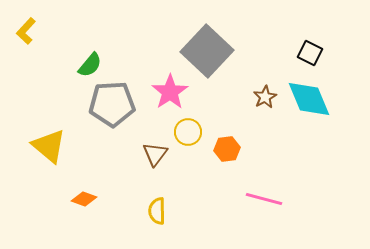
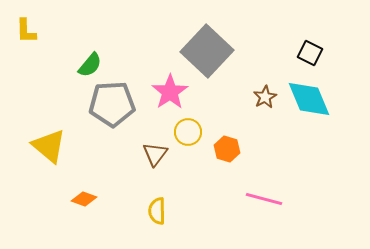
yellow L-shape: rotated 44 degrees counterclockwise
orange hexagon: rotated 25 degrees clockwise
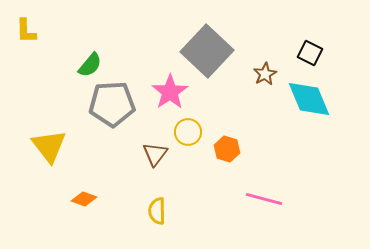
brown star: moved 23 px up
yellow triangle: rotated 12 degrees clockwise
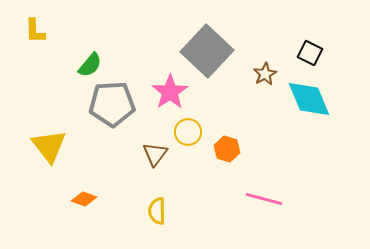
yellow L-shape: moved 9 px right
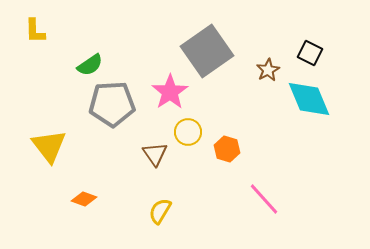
gray square: rotated 12 degrees clockwise
green semicircle: rotated 16 degrees clockwise
brown star: moved 3 px right, 4 px up
brown triangle: rotated 12 degrees counterclockwise
pink line: rotated 33 degrees clockwise
yellow semicircle: moved 3 px right; rotated 32 degrees clockwise
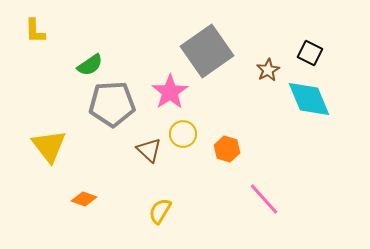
yellow circle: moved 5 px left, 2 px down
brown triangle: moved 6 px left, 4 px up; rotated 12 degrees counterclockwise
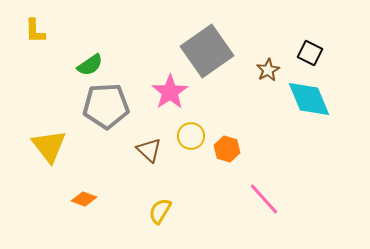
gray pentagon: moved 6 px left, 2 px down
yellow circle: moved 8 px right, 2 px down
